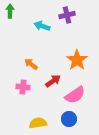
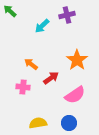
green arrow: rotated 48 degrees counterclockwise
cyan arrow: rotated 63 degrees counterclockwise
red arrow: moved 2 px left, 3 px up
blue circle: moved 4 px down
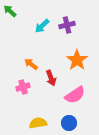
purple cross: moved 10 px down
red arrow: rotated 105 degrees clockwise
pink cross: rotated 24 degrees counterclockwise
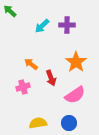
purple cross: rotated 14 degrees clockwise
orange star: moved 1 px left, 2 px down
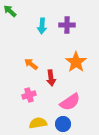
cyan arrow: rotated 42 degrees counterclockwise
red arrow: rotated 14 degrees clockwise
pink cross: moved 6 px right, 8 px down
pink semicircle: moved 5 px left, 7 px down
blue circle: moved 6 px left, 1 px down
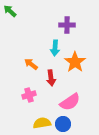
cyan arrow: moved 13 px right, 22 px down
orange star: moved 1 px left
yellow semicircle: moved 4 px right
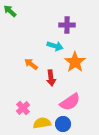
cyan arrow: moved 2 px up; rotated 77 degrees counterclockwise
pink cross: moved 6 px left, 13 px down; rotated 24 degrees counterclockwise
